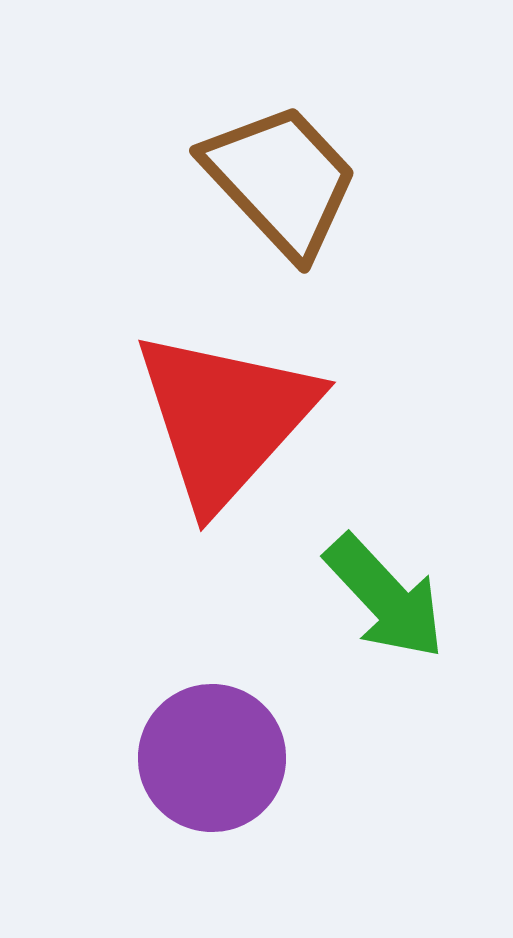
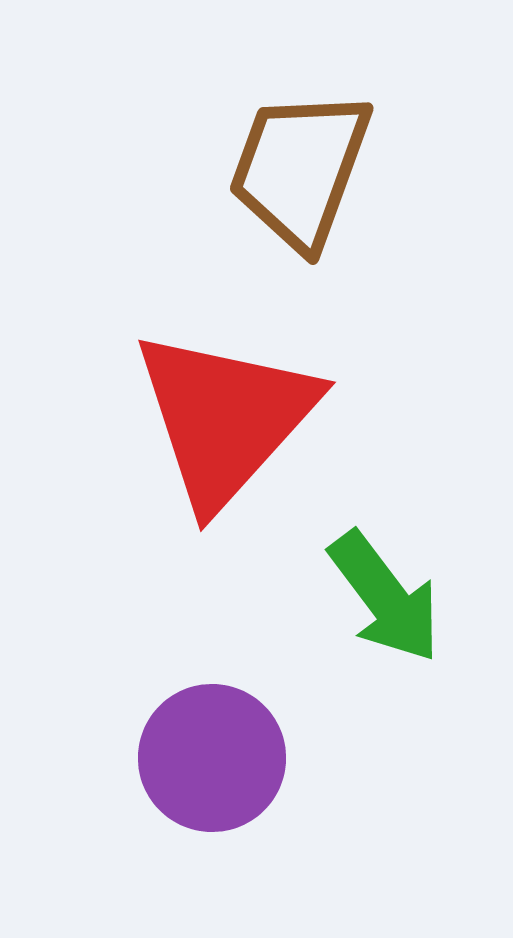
brown trapezoid: moved 19 px right, 11 px up; rotated 117 degrees counterclockwise
green arrow: rotated 6 degrees clockwise
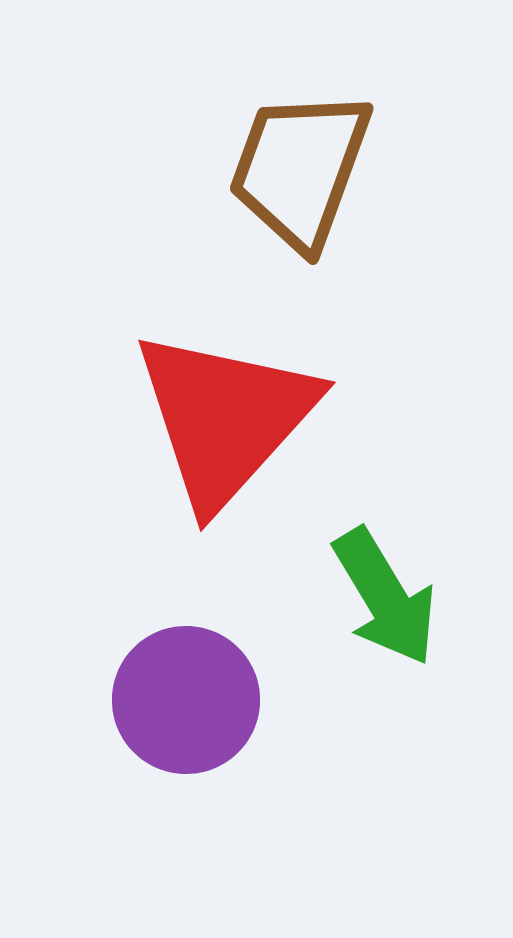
green arrow: rotated 6 degrees clockwise
purple circle: moved 26 px left, 58 px up
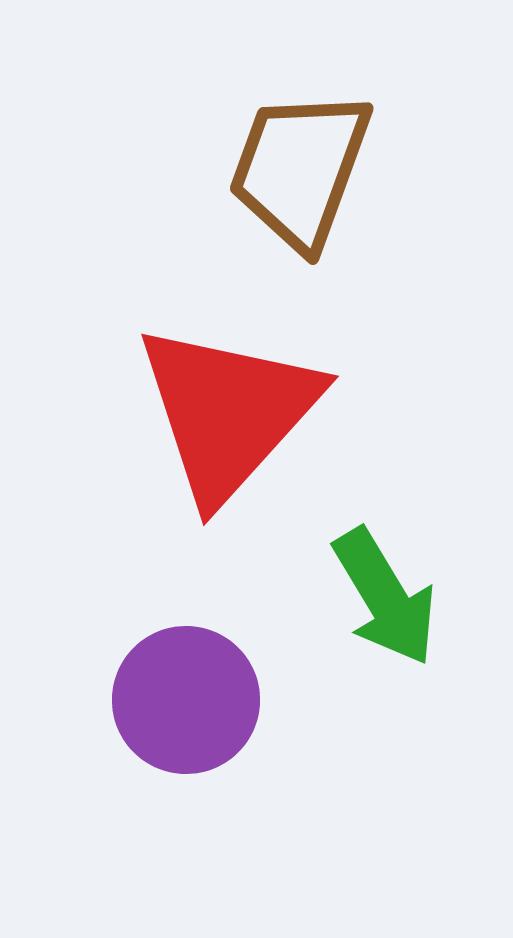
red triangle: moved 3 px right, 6 px up
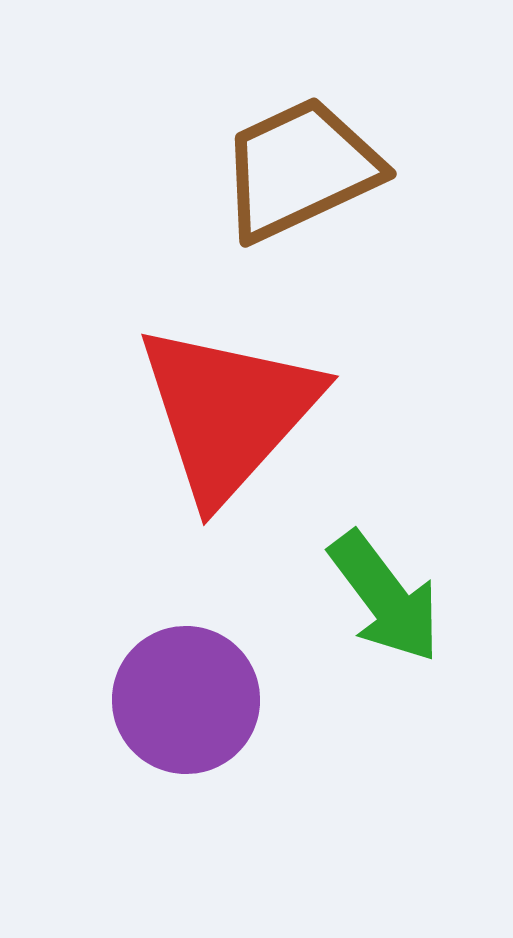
brown trapezoid: rotated 45 degrees clockwise
green arrow: rotated 6 degrees counterclockwise
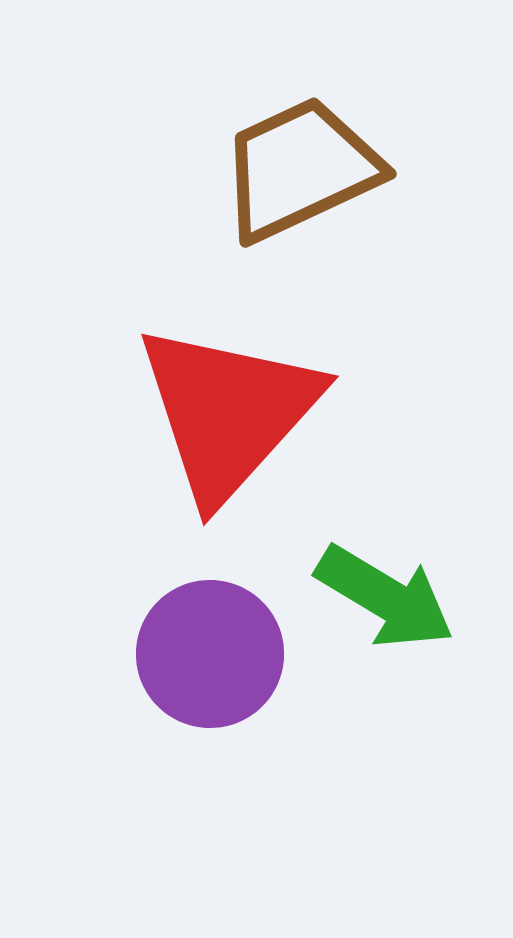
green arrow: rotated 22 degrees counterclockwise
purple circle: moved 24 px right, 46 px up
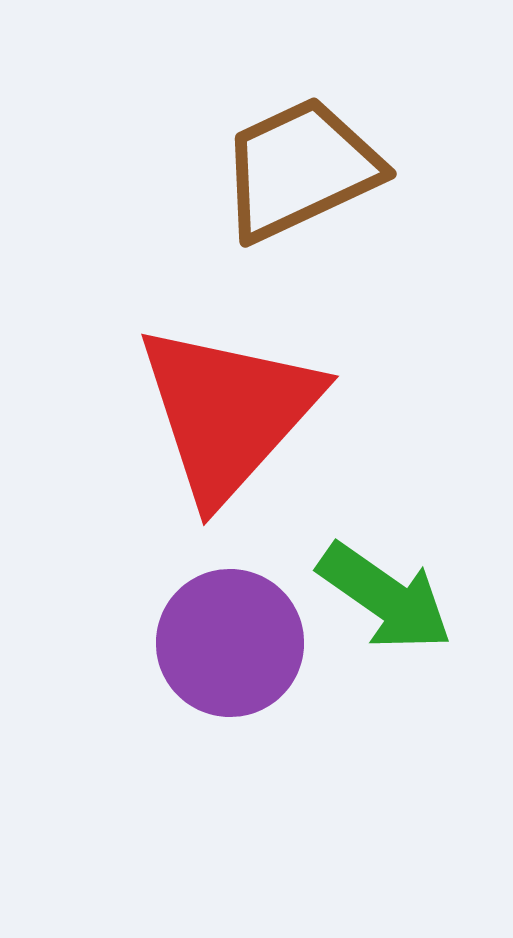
green arrow: rotated 4 degrees clockwise
purple circle: moved 20 px right, 11 px up
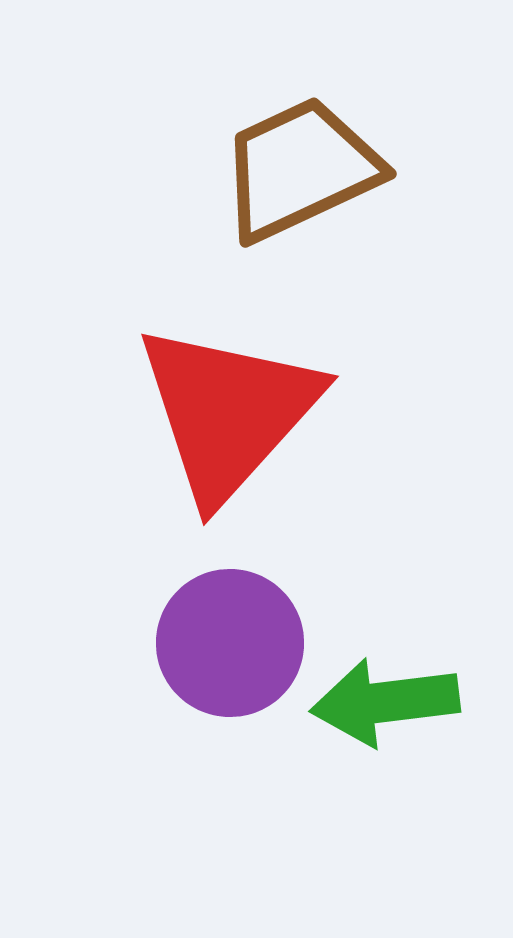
green arrow: moved 105 px down; rotated 138 degrees clockwise
